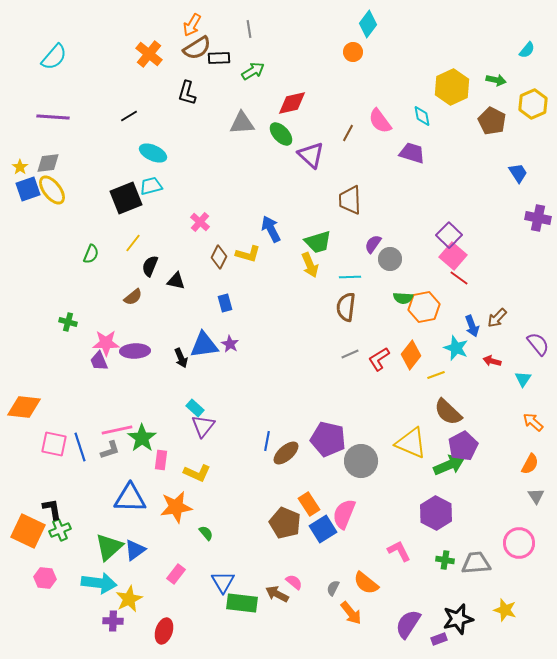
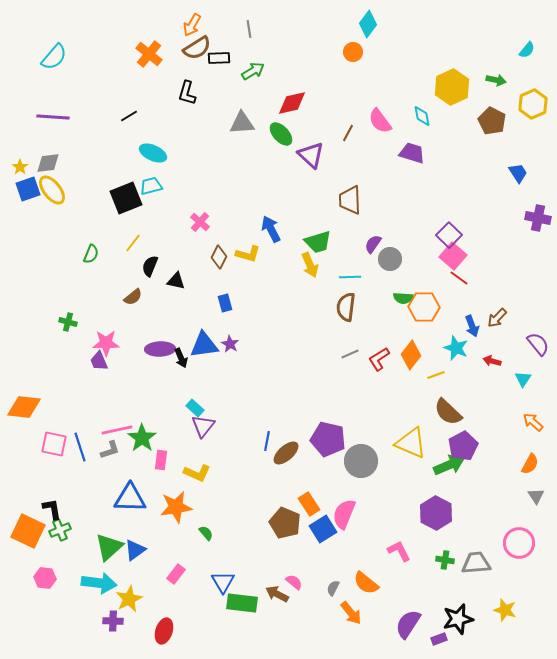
orange hexagon at (424, 307): rotated 12 degrees clockwise
purple ellipse at (135, 351): moved 25 px right, 2 px up
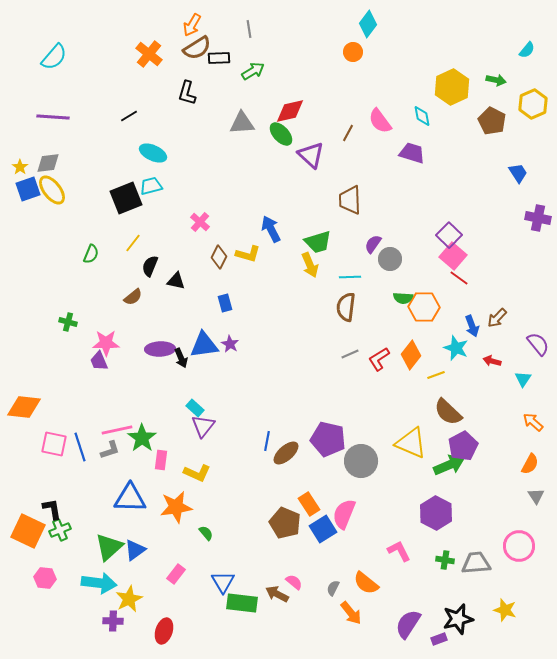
red diamond at (292, 103): moved 2 px left, 8 px down
pink circle at (519, 543): moved 3 px down
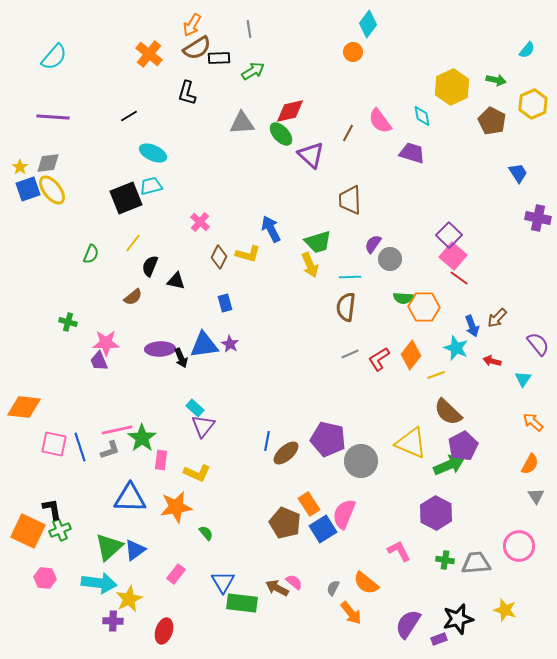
brown arrow at (277, 594): moved 6 px up
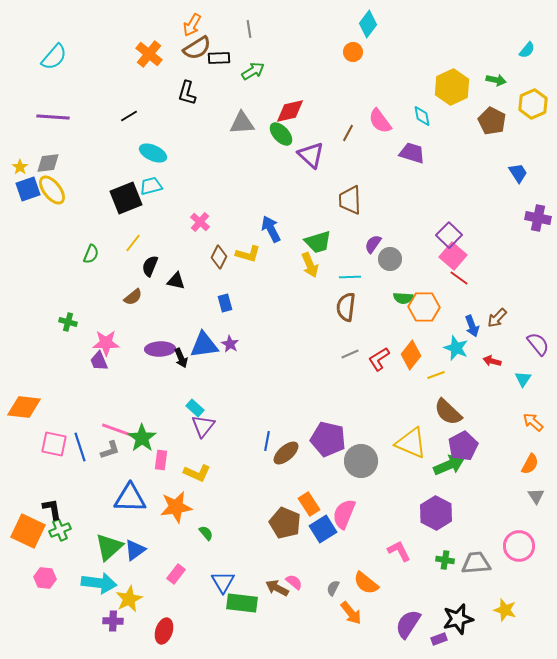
pink line at (117, 430): rotated 32 degrees clockwise
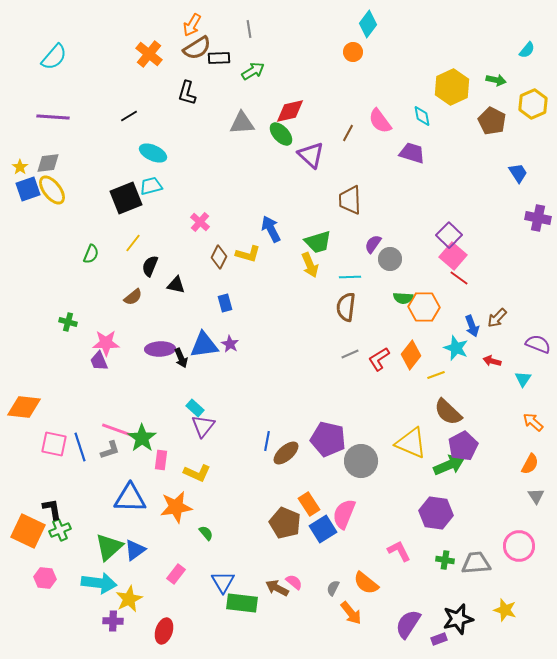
black triangle at (176, 281): moved 4 px down
purple semicircle at (538, 344): rotated 30 degrees counterclockwise
purple hexagon at (436, 513): rotated 20 degrees counterclockwise
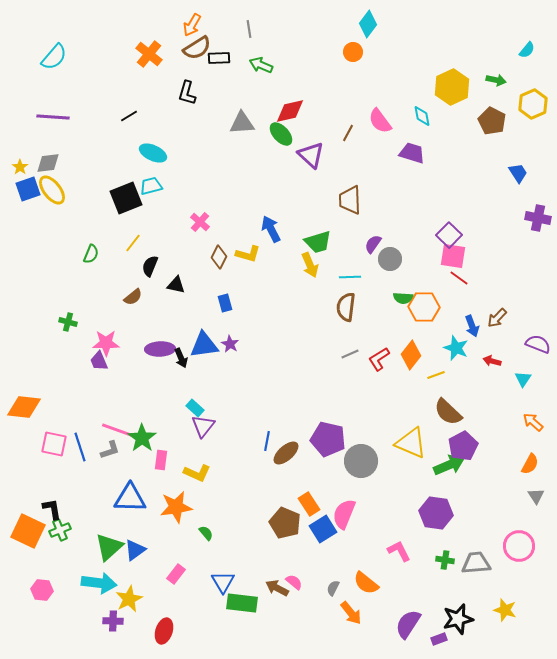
green arrow at (253, 71): moved 8 px right, 6 px up; rotated 125 degrees counterclockwise
pink square at (453, 256): rotated 32 degrees counterclockwise
pink hexagon at (45, 578): moved 3 px left, 12 px down
